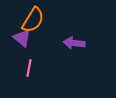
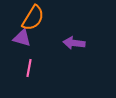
orange semicircle: moved 2 px up
purple triangle: rotated 24 degrees counterclockwise
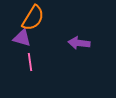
purple arrow: moved 5 px right
pink line: moved 1 px right, 6 px up; rotated 18 degrees counterclockwise
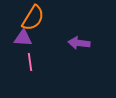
purple triangle: moved 1 px right; rotated 12 degrees counterclockwise
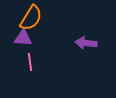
orange semicircle: moved 2 px left
purple arrow: moved 7 px right
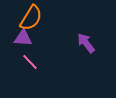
purple arrow: rotated 45 degrees clockwise
pink line: rotated 36 degrees counterclockwise
